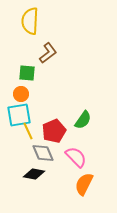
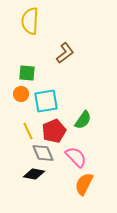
brown L-shape: moved 17 px right
cyan square: moved 27 px right, 14 px up
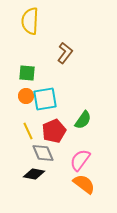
brown L-shape: rotated 15 degrees counterclockwise
orange circle: moved 5 px right, 2 px down
cyan square: moved 1 px left, 2 px up
pink semicircle: moved 4 px right, 3 px down; rotated 100 degrees counterclockwise
orange semicircle: rotated 100 degrees clockwise
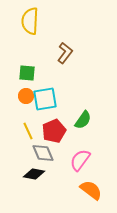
orange semicircle: moved 7 px right, 6 px down
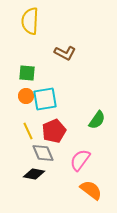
brown L-shape: rotated 80 degrees clockwise
green semicircle: moved 14 px right
